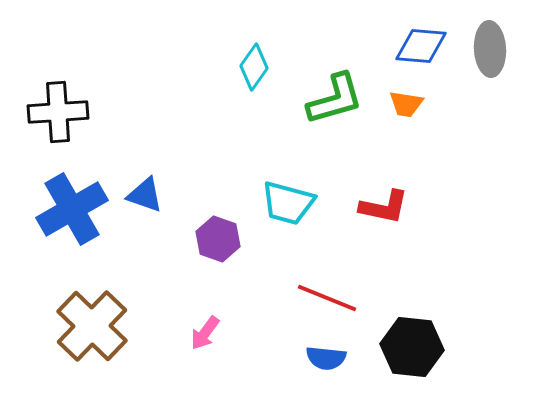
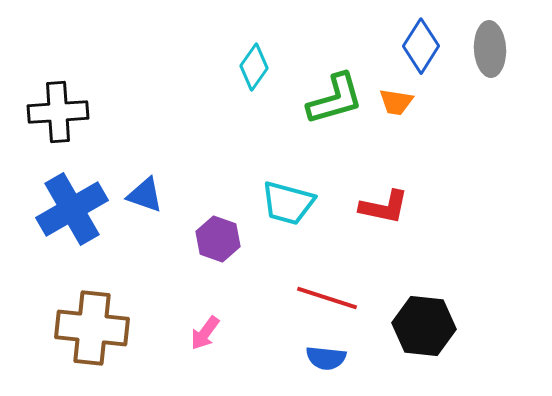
blue diamond: rotated 62 degrees counterclockwise
orange trapezoid: moved 10 px left, 2 px up
red line: rotated 4 degrees counterclockwise
brown cross: moved 2 px down; rotated 38 degrees counterclockwise
black hexagon: moved 12 px right, 21 px up
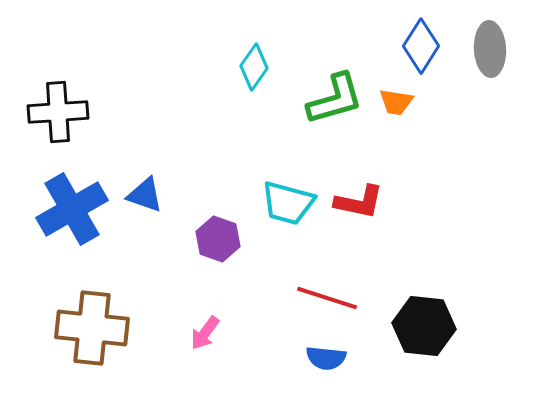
red L-shape: moved 25 px left, 5 px up
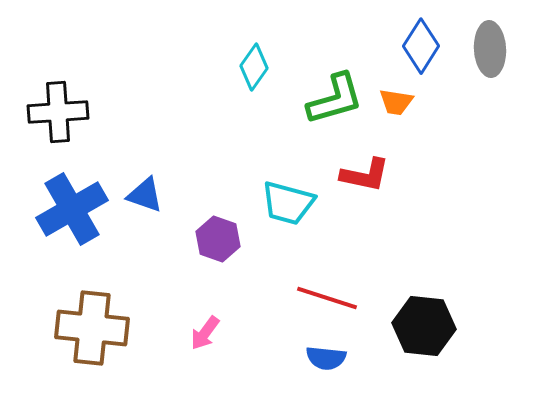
red L-shape: moved 6 px right, 27 px up
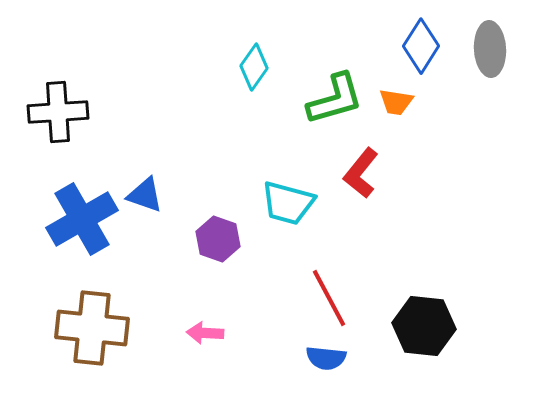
red L-shape: moved 4 px left, 2 px up; rotated 117 degrees clockwise
blue cross: moved 10 px right, 10 px down
red line: moved 2 px right; rotated 44 degrees clockwise
pink arrow: rotated 57 degrees clockwise
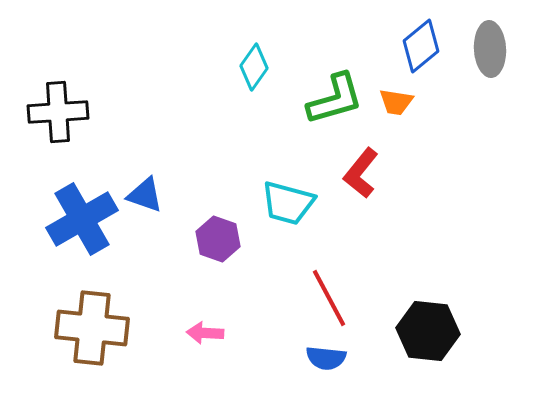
blue diamond: rotated 18 degrees clockwise
black hexagon: moved 4 px right, 5 px down
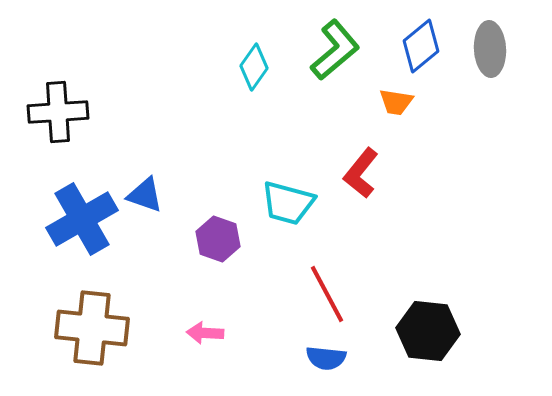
green L-shape: moved 49 px up; rotated 24 degrees counterclockwise
red line: moved 2 px left, 4 px up
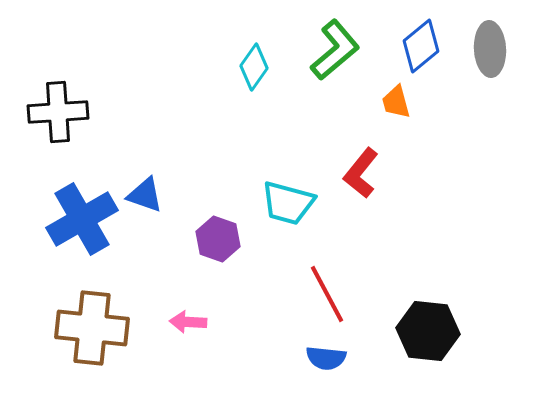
orange trapezoid: rotated 66 degrees clockwise
pink arrow: moved 17 px left, 11 px up
